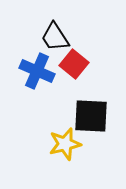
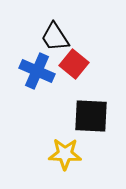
yellow star: moved 10 px down; rotated 16 degrees clockwise
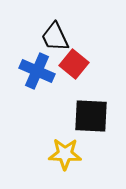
black trapezoid: rotated 8 degrees clockwise
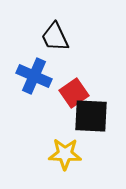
red square: moved 29 px down; rotated 16 degrees clockwise
blue cross: moved 3 px left, 5 px down
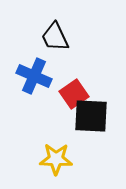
red square: moved 1 px down
yellow star: moved 9 px left, 5 px down
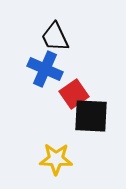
blue cross: moved 11 px right, 7 px up
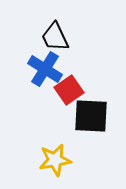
blue cross: rotated 8 degrees clockwise
red square: moved 5 px left, 4 px up
yellow star: moved 1 px left, 1 px down; rotated 12 degrees counterclockwise
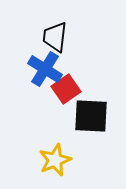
black trapezoid: rotated 32 degrees clockwise
red square: moved 3 px left, 1 px up
yellow star: rotated 12 degrees counterclockwise
